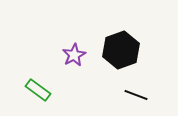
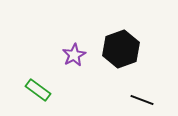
black hexagon: moved 1 px up
black line: moved 6 px right, 5 px down
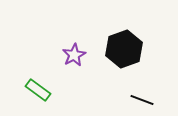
black hexagon: moved 3 px right
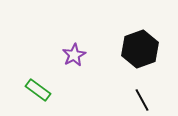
black hexagon: moved 16 px right
black line: rotated 40 degrees clockwise
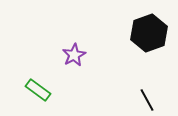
black hexagon: moved 9 px right, 16 px up
black line: moved 5 px right
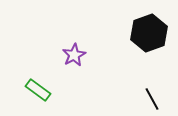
black line: moved 5 px right, 1 px up
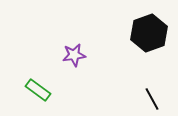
purple star: rotated 20 degrees clockwise
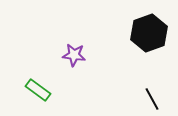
purple star: rotated 15 degrees clockwise
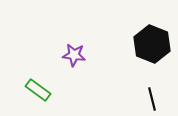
black hexagon: moved 3 px right, 11 px down; rotated 18 degrees counterclockwise
black line: rotated 15 degrees clockwise
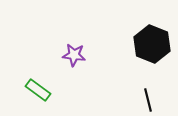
black line: moved 4 px left, 1 px down
